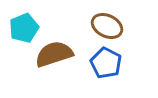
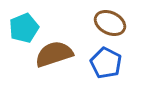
brown ellipse: moved 3 px right, 3 px up
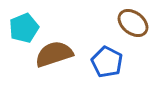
brown ellipse: moved 23 px right; rotated 12 degrees clockwise
blue pentagon: moved 1 px right, 1 px up
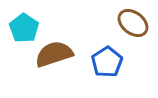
cyan pentagon: rotated 16 degrees counterclockwise
blue pentagon: rotated 12 degrees clockwise
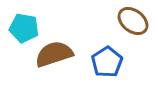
brown ellipse: moved 2 px up
cyan pentagon: rotated 24 degrees counterclockwise
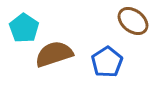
cyan pentagon: rotated 24 degrees clockwise
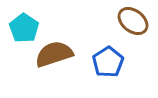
blue pentagon: moved 1 px right
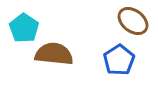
brown semicircle: rotated 24 degrees clockwise
blue pentagon: moved 11 px right, 2 px up
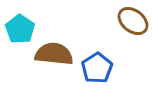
cyan pentagon: moved 4 px left, 1 px down
blue pentagon: moved 22 px left, 8 px down
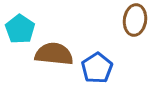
brown ellipse: moved 2 px right, 1 px up; rotated 60 degrees clockwise
